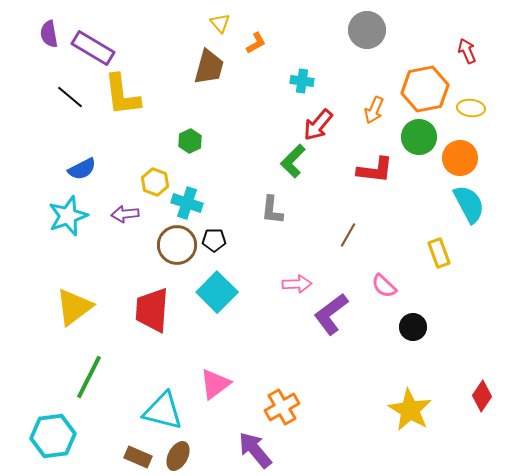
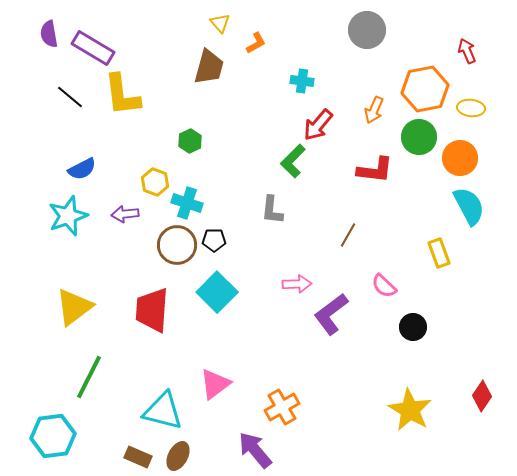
cyan semicircle at (469, 204): moved 2 px down
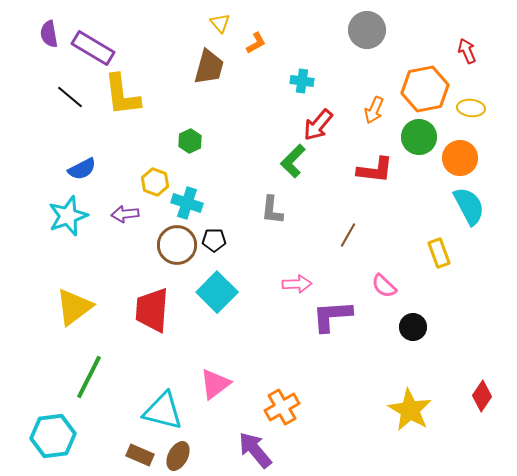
purple L-shape at (331, 314): moved 1 px right, 2 px down; rotated 33 degrees clockwise
brown rectangle at (138, 457): moved 2 px right, 2 px up
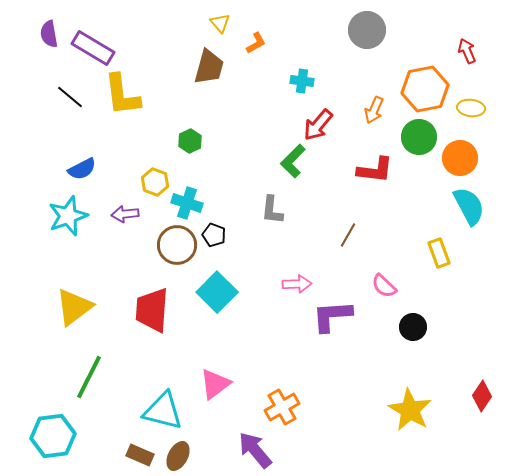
black pentagon at (214, 240): moved 5 px up; rotated 20 degrees clockwise
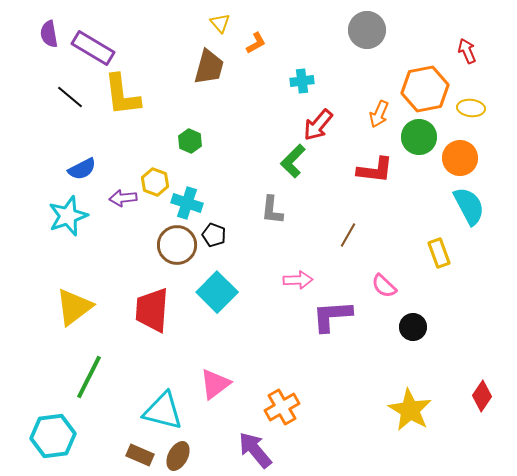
cyan cross at (302, 81): rotated 15 degrees counterclockwise
orange arrow at (374, 110): moved 5 px right, 4 px down
green hexagon at (190, 141): rotated 10 degrees counterclockwise
purple arrow at (125, 214): moved 2 px left, 16 px up
pink arrow at (297, 284): moved 1 px right, 4 px up
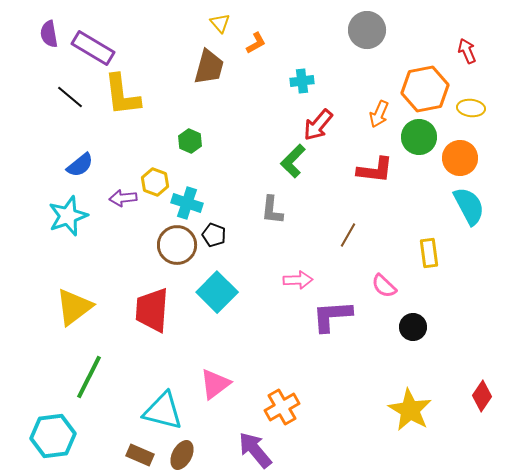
blue semicircle at (82, 169): moved 2 px left, 4 px up; rotated 12 degrees counterclockwise
yellow rectangle at (439, 253): moved 10 px left; rotated 12 degrees clockwise
brown ellipse at (178, 456): moved 4 px right, 1 px up
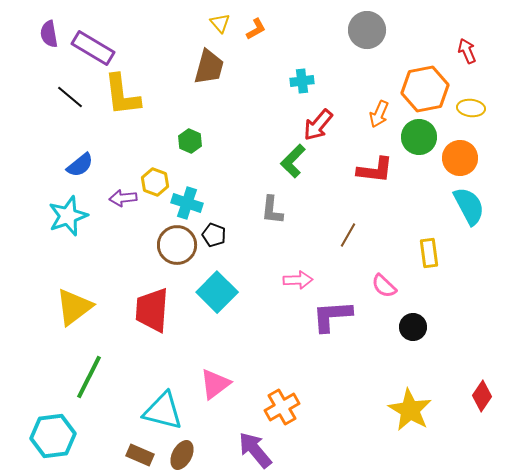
orange L-shape at (256, 43): moved 14 px up
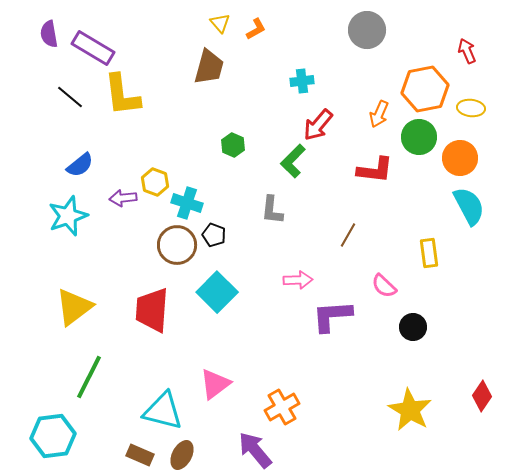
green hexagon at (190, 141): moved 43 px right, 4 px down
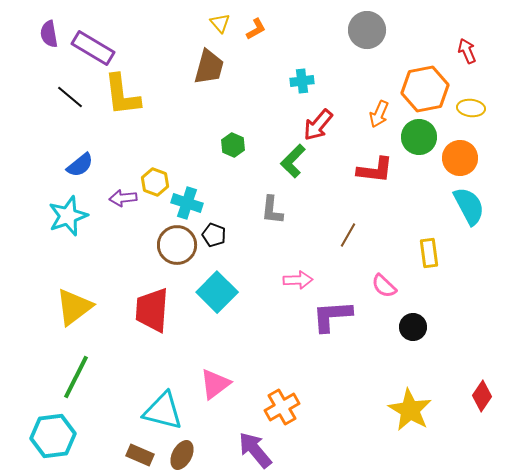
green line at (89, 377): moved 13 px left
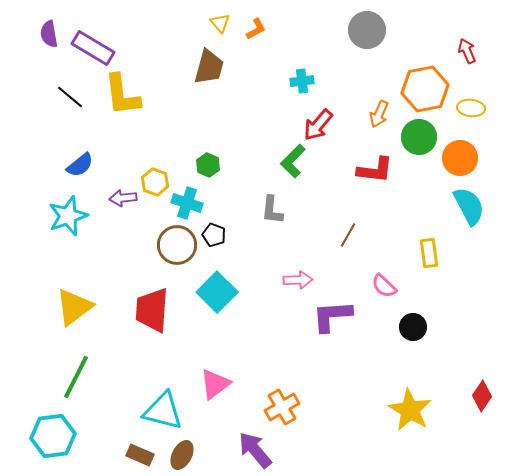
green hexagon at (233, 145): moved 25 px left, 20 px down
